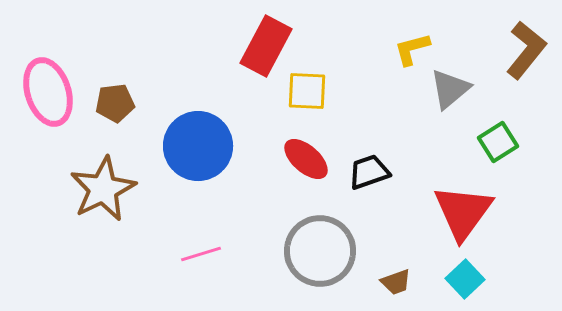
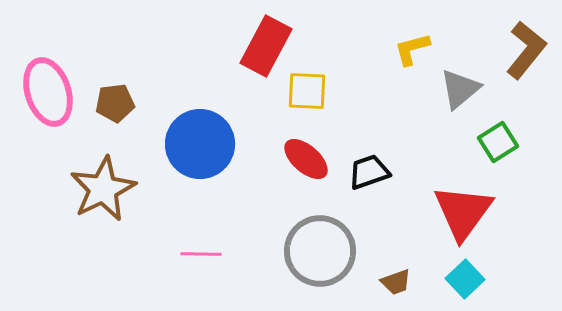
gray triangle: moved 10 px right
blue circle: moved 2 px right, 2 px up
pink line: rotated 18 degrees clockwise
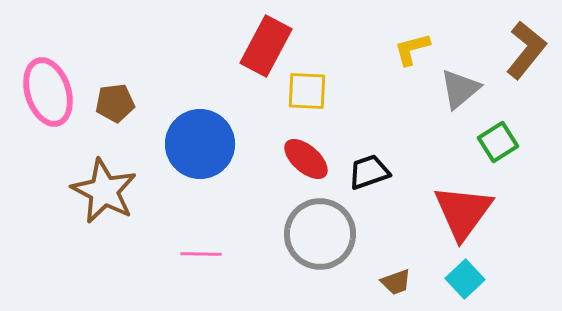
brown star: moved 1 px right, 2 px down; rotated 18 degrees counterclockwise
gray circle: moved 17 px up
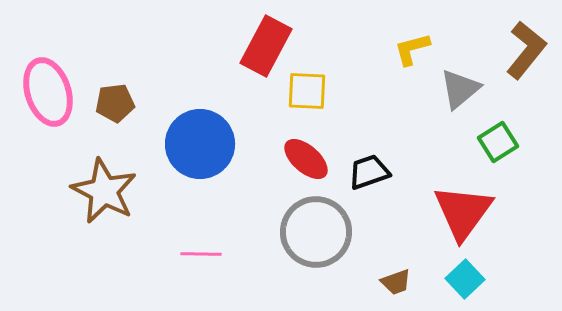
gray circle: moved 4 px left, 2 px up
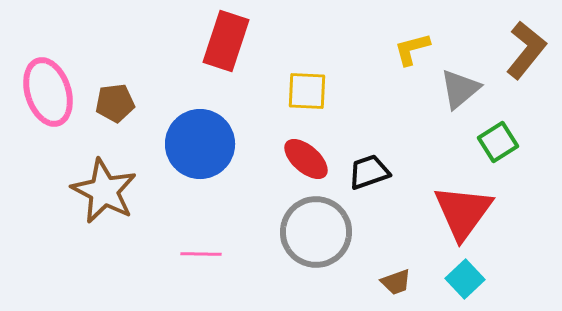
red rectangle: moved 40 px left, 5 px up; rotated 10 degrees counterclockwise
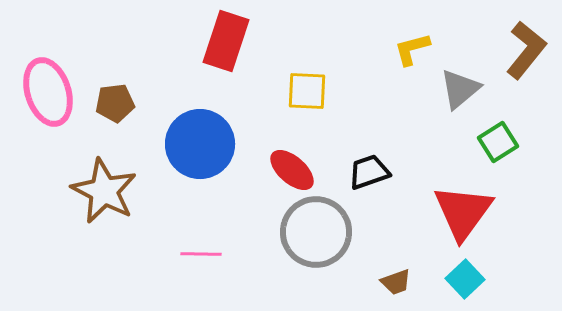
red ellipse: moved 14 px left, 11 px down
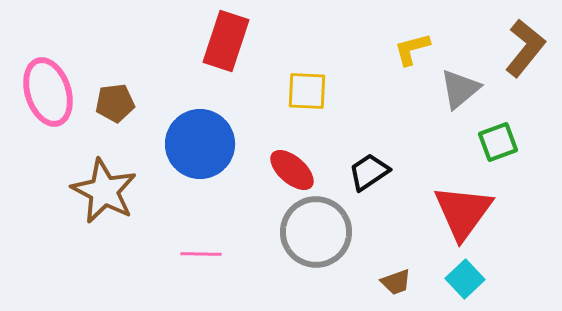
brown L-shape: moved 1 px left, 2 px up
green square: rotated 12 degrees clockwise
black trapezoid: rotated 15 degrees counterclockwise
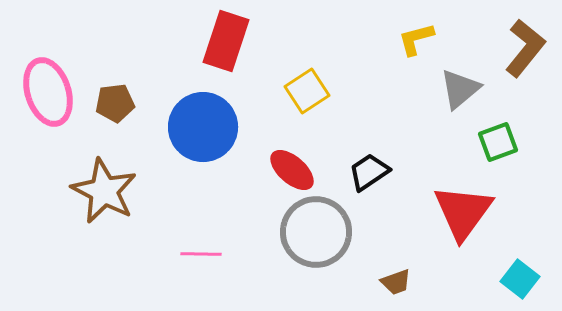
yellow L-shape: moved 4 px right, 10 px up
yellow square: rotated 36 degrees counterclockwise
blue circle: moved 3 px right, 17 px up
cyan square: moved 55 px right; rotated 9 degrees counterclockwise
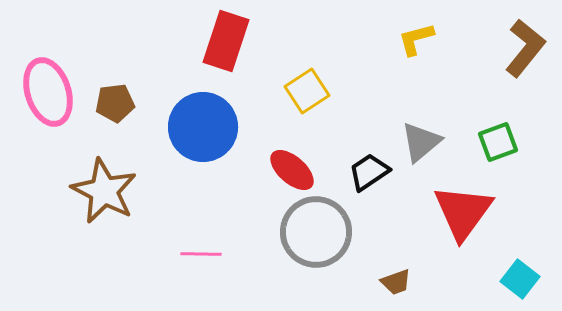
gray triangle: moved 39 px left, 53 px down
